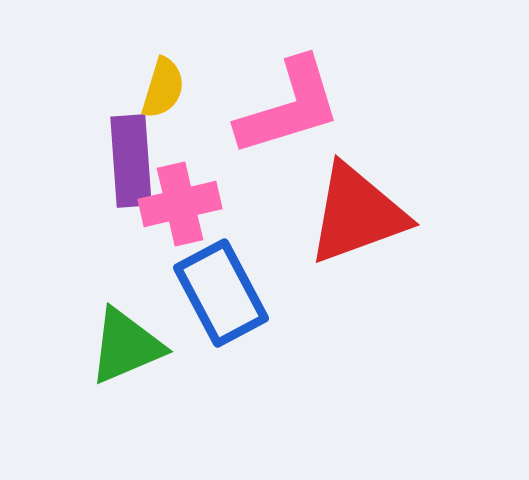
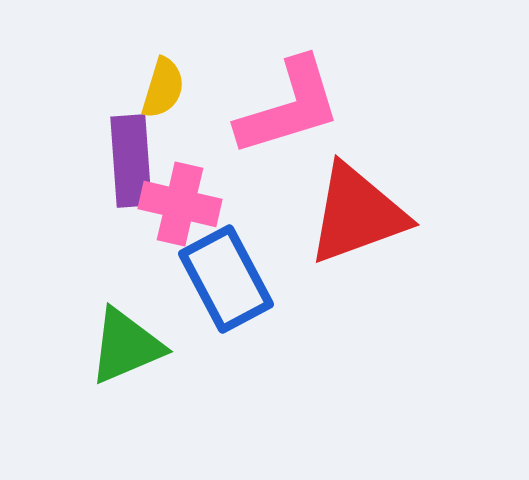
pink cross: rotated 26 degrees clockwise
blue rectangle: moved 5 px right, 14 px up
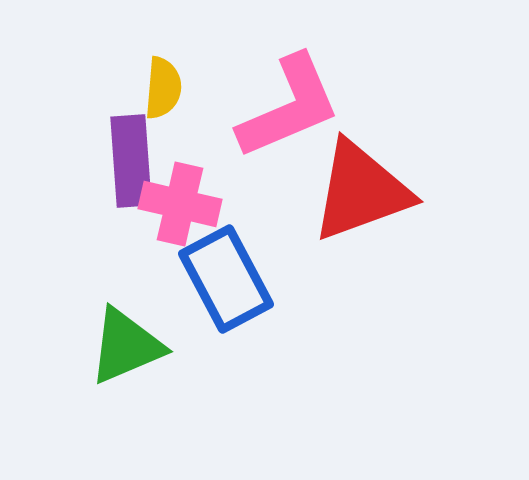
yellow semicircle: rotated 12 degrees counterclockwise
pink L-shape: rotated 6 degrees counterclockwise
red triangle: moved 4 px right, 23 px up
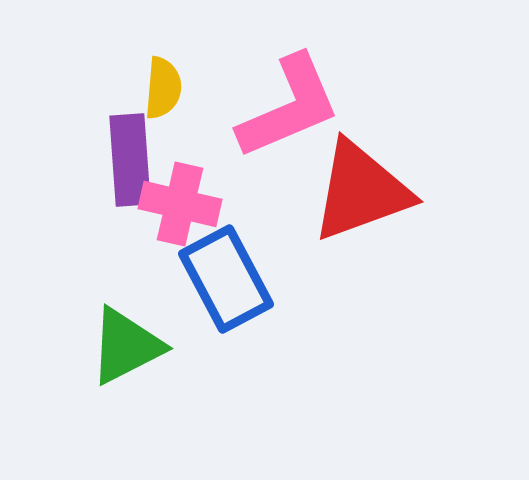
purple rectangle: moved 1 px left, 1 px up
green triangle: rotated 4 degrees counterclockwise
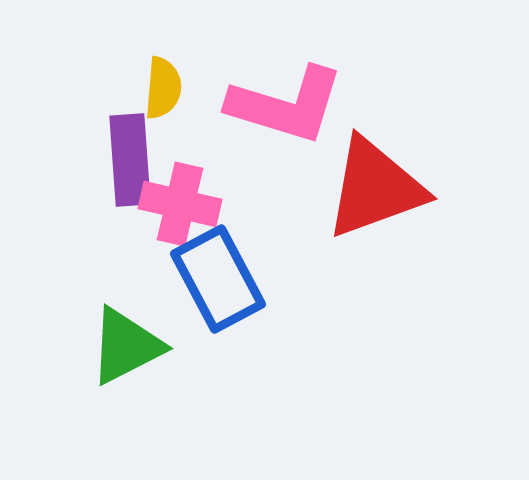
pink L-shape: moved 3 px left, 2 px up; rotated 40 degrees clockwise
red triangle: moved 14 px right, 3 px up
blue rectangle: moved 8 px left
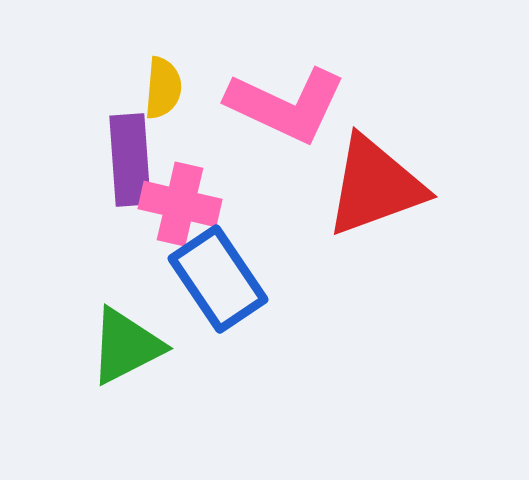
pink L-shape: rotated 8 degrees clockwise
red triangle: moved 2 px up
blue rectangle: rotated 6 degrees counterclockwise
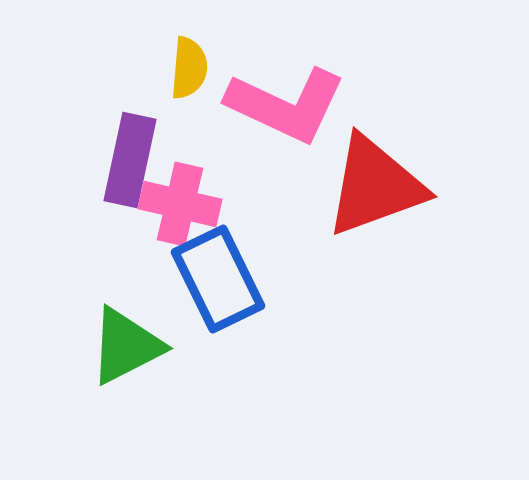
yellow semicircle: moved 26 px right, 20 px up
purple rectangle: rotated 16 degrees clockwise
blue rectangle: rotated 8 degrees clockwise
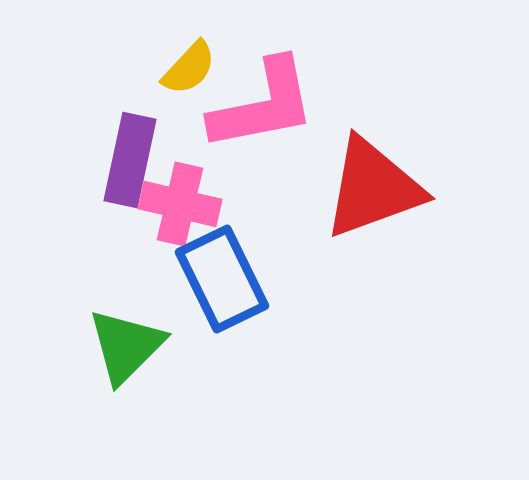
yellow semicircle: rotated 38 degrees clockwise
pink L-shape: moved 23 px left; rotated 36 degrees counterclockwise
red triangle: moved 2 px left, 2 px down
blue rectangle: moved 4 px right
green triangle: rotated 18 degrees counterclockwise
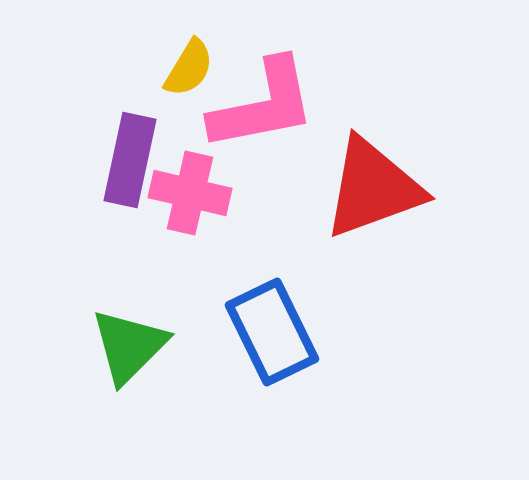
yellow semicircle: rotated 12 degrees counterclockwise
pink cross: moved 10 px right, 11 px up
blue rectangle: moved 50 px right, 53 px down
green triangle: moved 3 px right
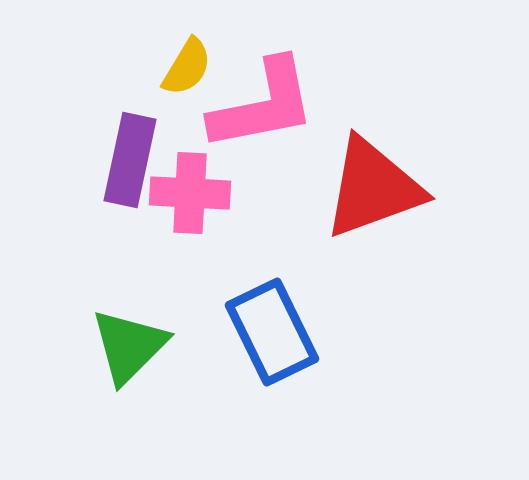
yellow semicircle: moved 2 px left, 1 px up
pink cross: rotated 10 degrees counterclockwise
